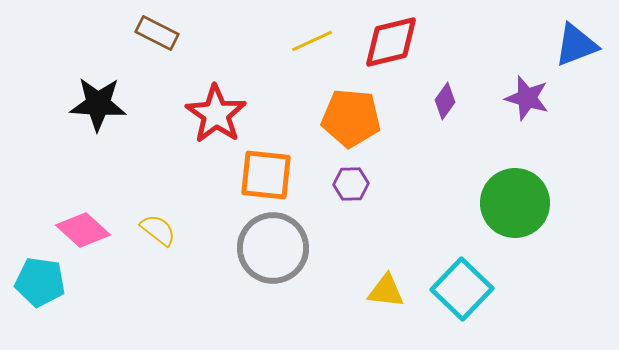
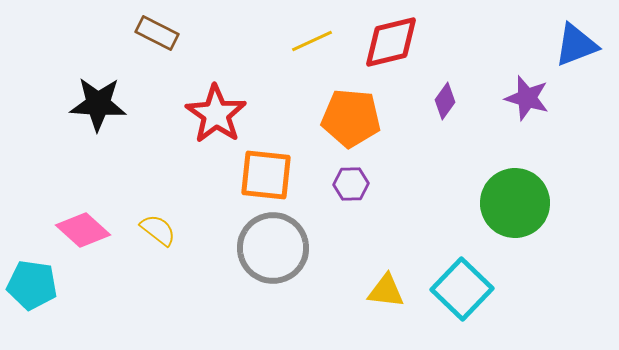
cyan pentagon: moved 8 px left, 3 px down
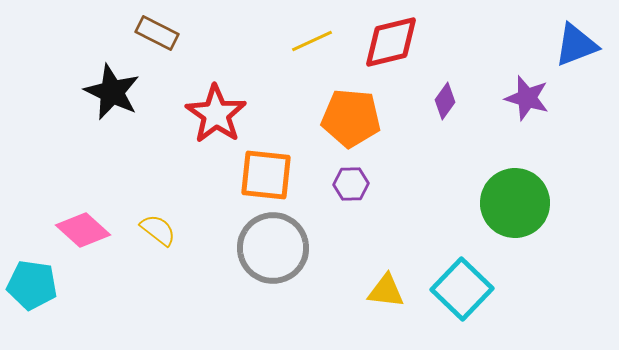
black star: moved 14 px right, 12 px up; rotated 22 degrees clockwise
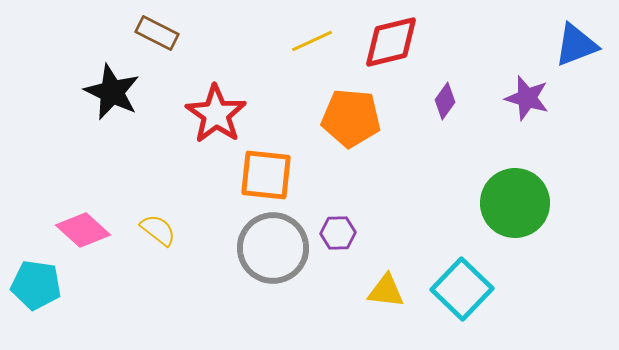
purple hexagon: moved 13 px left, 49 px down
cyan pentagon: moved 4 px right
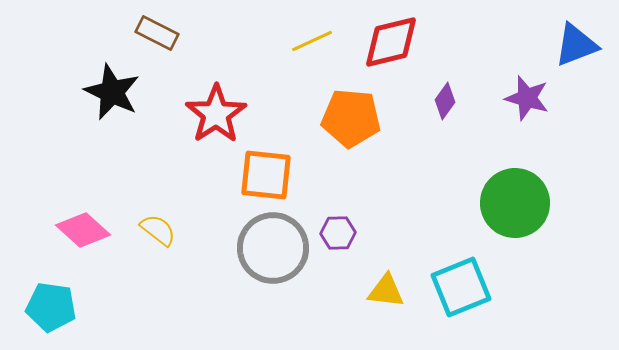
red star: rotated 4 degrees clockwise
cyan pentagon: moved 15 px right, 22 px down
cyan square: moved 1 px left, 2 px up; rotated 24 degrees clockwise
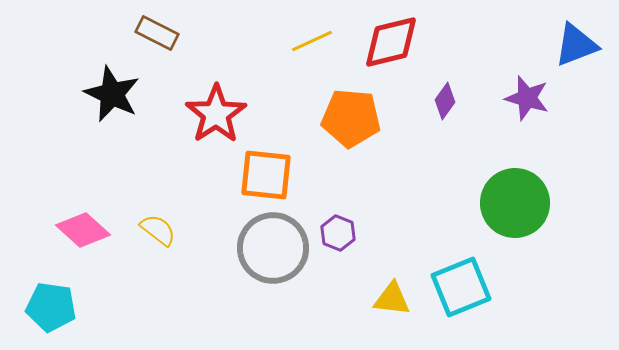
black star: moved 2 px down
purple hexagon: rotated 24 degrees clockwise
yellow triangle: moved 6 px right, 8 px down
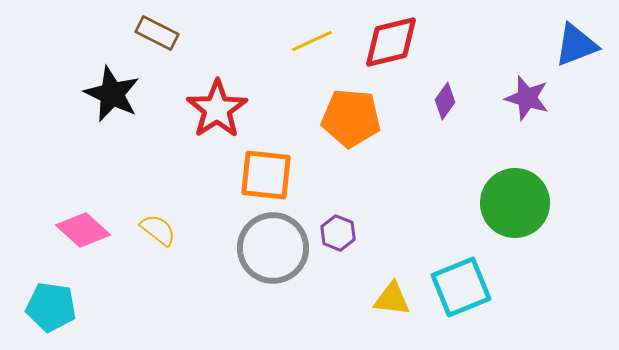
red star: moved 1 px right, 5 px up
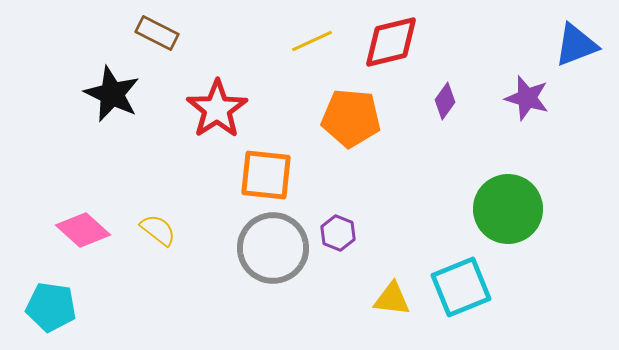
green circle: moved 7 px left, 6 px down
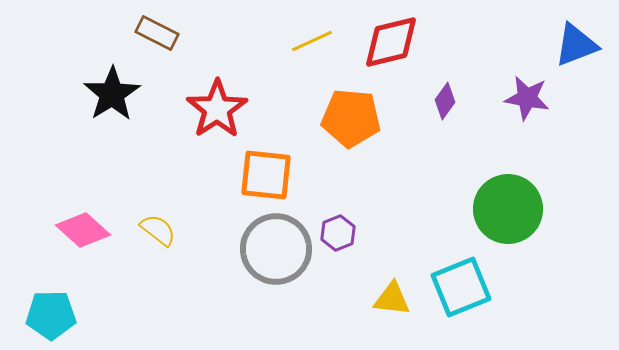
black star: rotated 14 degrees clockwise
purple star: rotated 6 degrees counterclockwise
purple hexagon: rotated 16 degrees clockwise
gray circle: moved 3 px right, 1 px down
cyan pentagon: moved 8 px down; rotated 9 degrees counterclockwise
